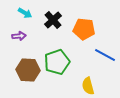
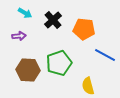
green pentagon: moved 2 px right, 1 px down
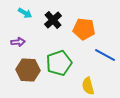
purple arrow: moved 1 px left, 6 px down
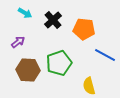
purple arrow: rotated 32 degrees counterclockwise
yellow semicircle: moved 1 px right
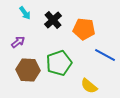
cyan arrow: rotated 24 degrees clockwise
yellow semicircle: rotated 36 degrees counterclockwise
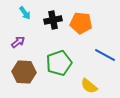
black cross: rotated 30 degrees clockwise
orange pentagon: moved 3 px left, 6 px up
brown hexagon: moved 4 px left, 2 px down
